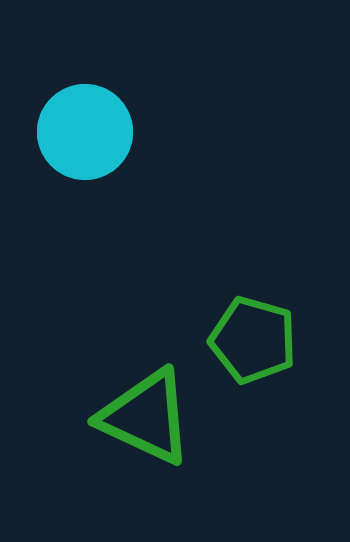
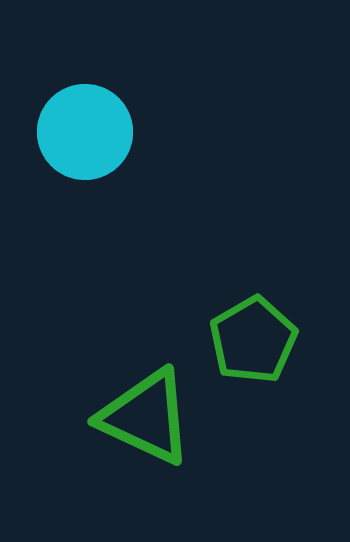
green pentagon: rotated 26 degrees clockwise
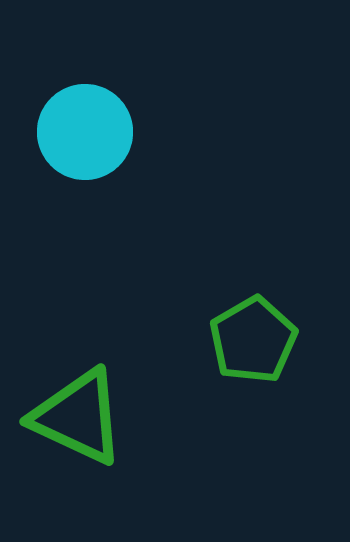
green triangle: moved 68 px left
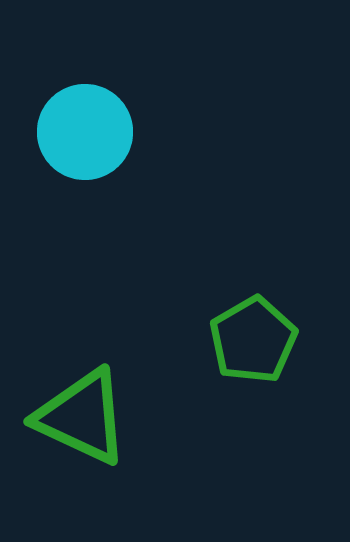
green triangle: moved 4 px right
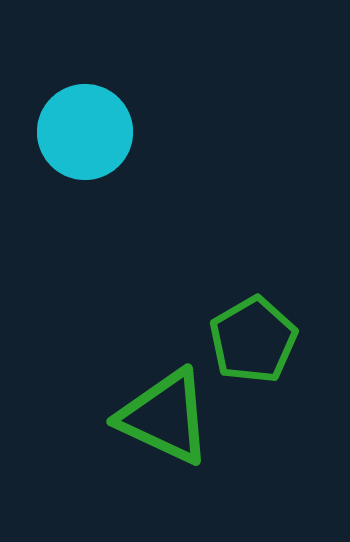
green triangle: moved 83 px right
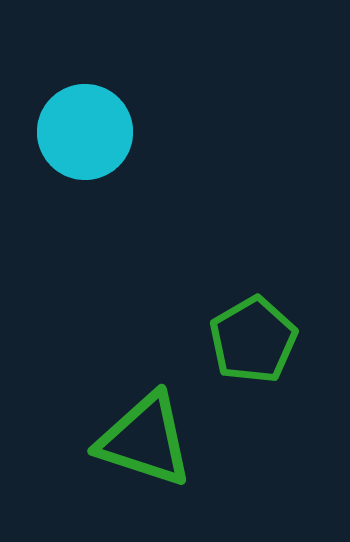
green triangle: moved 20 px left, 23 px down; rotated 7 degrees counterclockwise
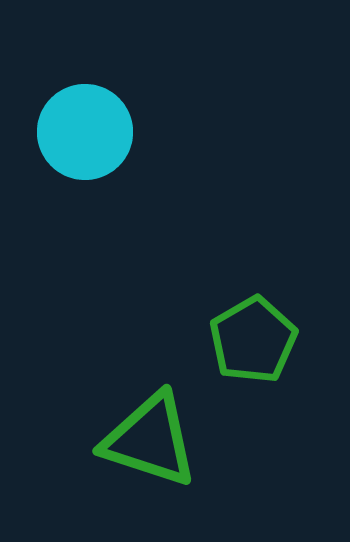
green triangle: moved 5 px right
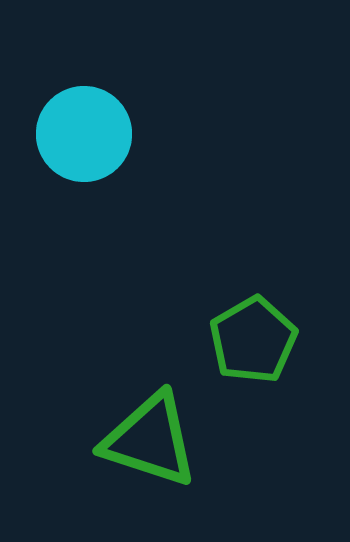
cyan circle: moved 1 px left, 2 px down
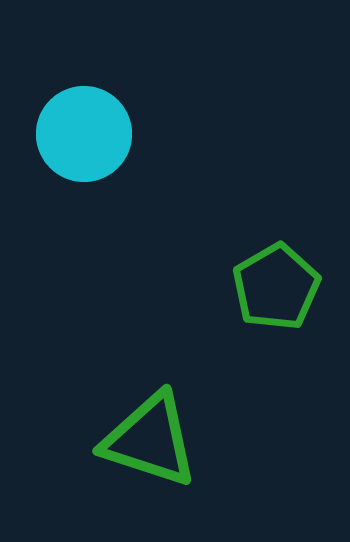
green pentagon: moved 23 px right, 53 px up
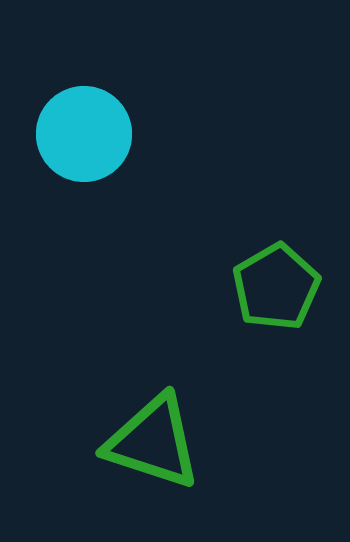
green triangle: moved 3 px right, 2 px down
